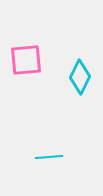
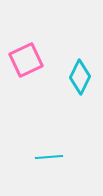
pink square: rotated 20 degrees counterclockwise
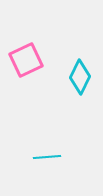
cyan line: moved 2 px left
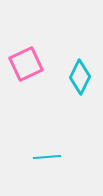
pink square: moved 4 px down
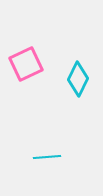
cyan diamond: moved 2 px left, 2 px down
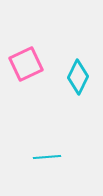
cyan diamond: moved 2 px up
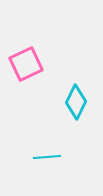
cyan diamond: moved 2 px left, 25 px down
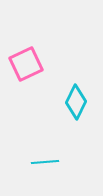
cyan line: moved 2 px left, 5 px down
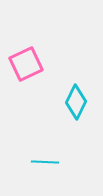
cyan line: rotated 8 degrees clockwise
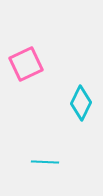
cyan diamond: moved 5 px right, 1 px down
